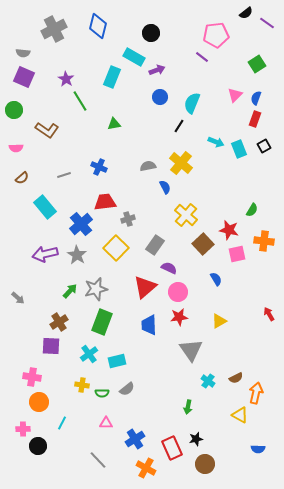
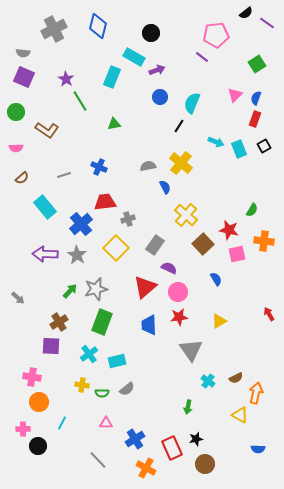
green circle at (14, 110): moved 2 px right, 2 px down
purple arrow at (45, 254): rotated 15 degrees clockwise
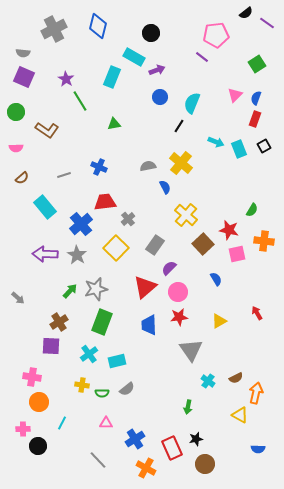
gray cross at (128, 219): rotated 24 degrees counterclockwise
purple semicircle at (169, 268): rotated 70 degrees counterclockwise
red arrow at (269, 314): moved 12 px left, 1 px up
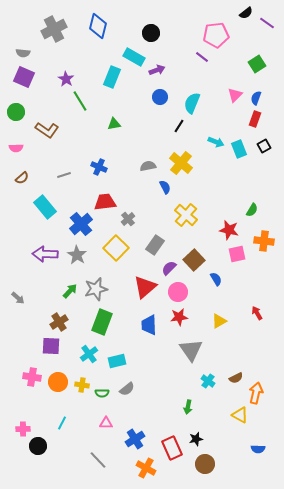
brown square at (203, 244): moved 9 px left, 16 px down
orange circle at (39, 402): moved 19 px right, 20 px up
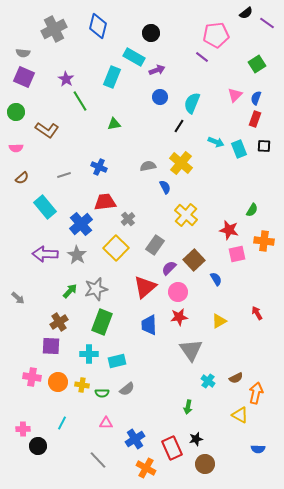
black square at (264, 146): rotated 32 degrees clockwise
cyan cross at (89, 354): rotated 36 degrees clockwise
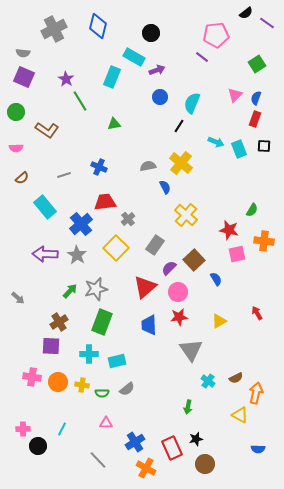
cyan line at (62, 423): moved 6 px down
blue cross at (135, 439): moved 3 px down
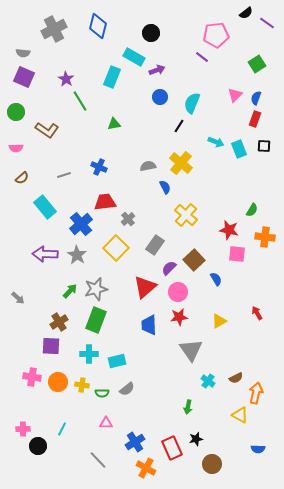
orange cross at (264, 241): moved 1 px right, 4 px up
pink square at (237, 254): rotated 18 degrees clockwise
green rectangle at (102, 322): moved 6 px left, 2 px up
brown circle at (205, 464): moved 7 px right
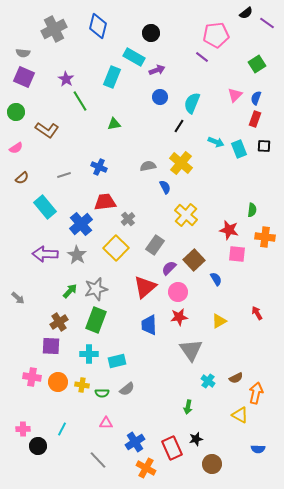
pink semicircle at (16, 148): rotated 32 degrees counterclockwise
green semicircle at (252, 210): rotated 24 degrees counterclockwise
